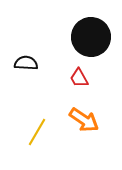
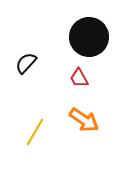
black circle: moved 2 px left
black semicircle: rotated 50 degrees counterclockwise
yellow line: moved 2 px left
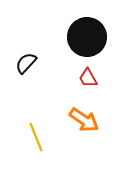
black circle: moved 2 px left
red trapezoid: moved 9 px right
yellow line: moved 1 px right, 5 px down; rotated 52 degrees counterclockwise
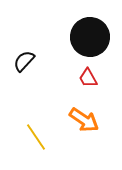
black circle: moved 3 px right
black semicircle: moved 2 px left, 2 px up
yellow line: rotated 12 degrees counterclockwise
